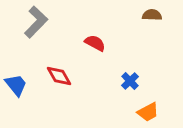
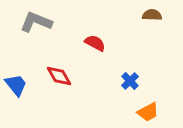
gray L-shape: rotated 112 degrees counterclockwise
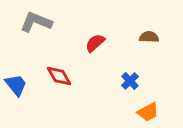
brown semicircle: moved 3 px left, 22 px down
red semicircle: rotated 70 degrees counterclockwise
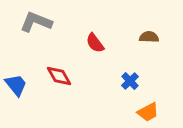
red semicircle: rotated 85 degrees counterclockwise
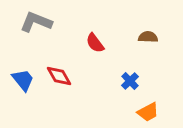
brown semicircle: moved 1 px left
blue trapezoid: moved 7 px right, 5 px up
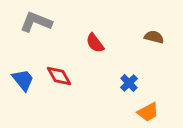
brown semicircle: moved 6 px right; rotated 12 degrees clockwise
blue cross: moved 1 px left, 2 px down
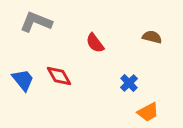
brown semicircle: moved 2 px left
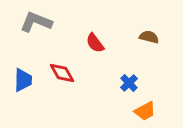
brown semicircle: moved 3 px left
red diamond: moved 3 px right, 3 px up
blue trapezoid: rotated 40 degrees clockwise
orange trapezoid: moved 3 px left, 1 px up
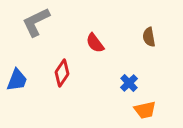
gray L-shape: rotated 48 degrees counterclockwise
brown semicircle: rotated 114 degrees counterclockwise
red diamond: rotated 64 degrees clockwise
blue trapezoid: moved 6 px left; rotated 20 degrees clockwise
orange trapezoid: moved 1 px up; rotated 15 degrees clockwise
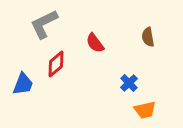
gray L-shape: moved 8 px right, 2 px down
brown semicircle: moved 1 px left
red diamond: moved 6 px left, 9 px up; rotated 16 degrees clockwise
blue trapezoid: moved 6 px right, 4 px down
